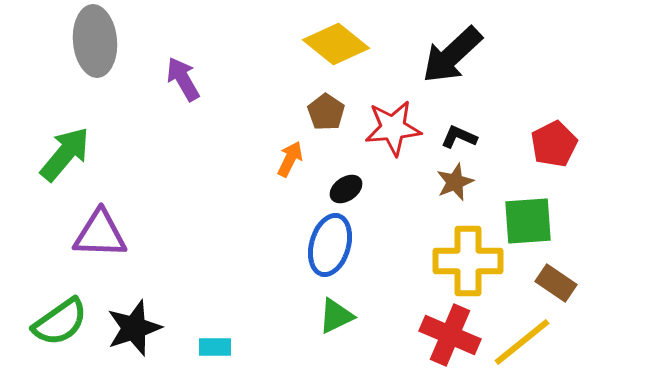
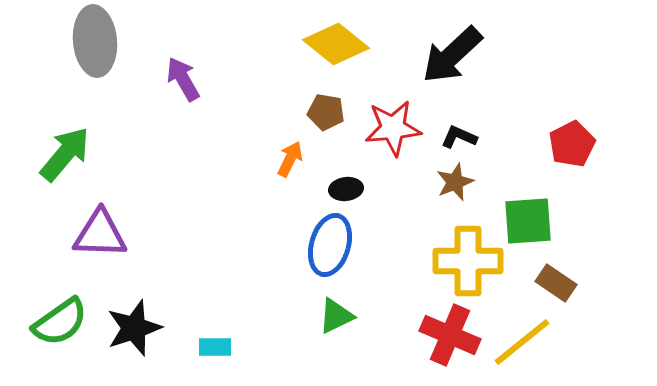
brown pentagon: rotated 24 degrees counterclockwise
red pentagon: moved 18 px right
black ellipse: rotated 28 degrees clockwise
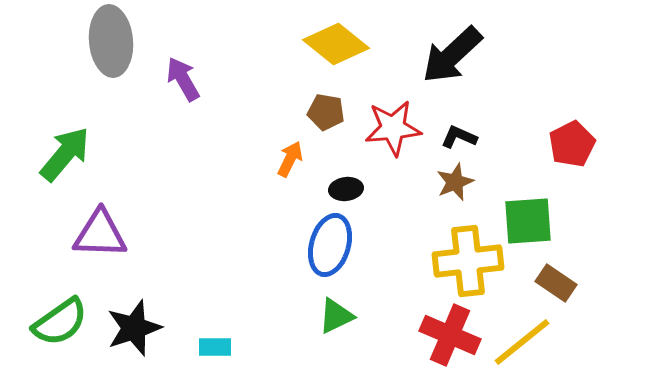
gray ellipse: moved 16 px right
yellow cross: rotated 6 degrees counterclockwise
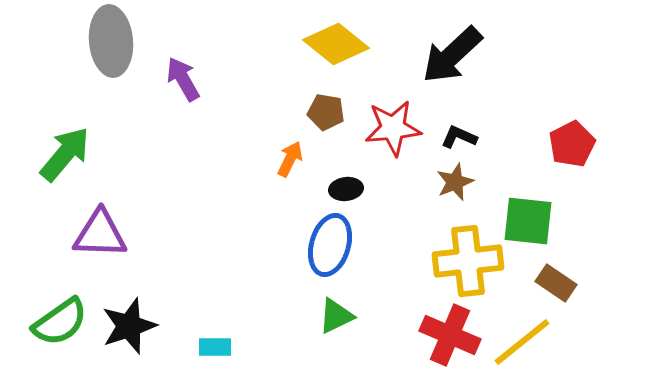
green square: rotated 10 degrees clockwise
black star: moved 5 px left, 2 px up
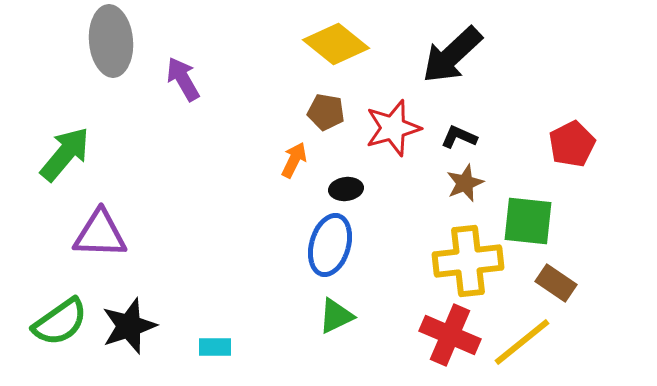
red star: rotated 10 degrees counterclockwise
orange arrow: moved 4 px right, 1 px down
brown star: moved 10 px right, 1 px down
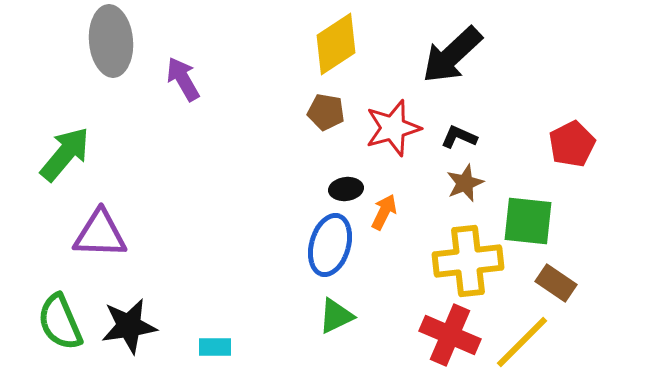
yellow diamond: rotated 72 degrees counterclockwise
orange arrow: moved 90 px right, 52 px down
green semicircle: rotated 102 degrees clockwise
black star: rotated 10 degrees clockwise
yellow line: rotated 6 degrees counterclockwise
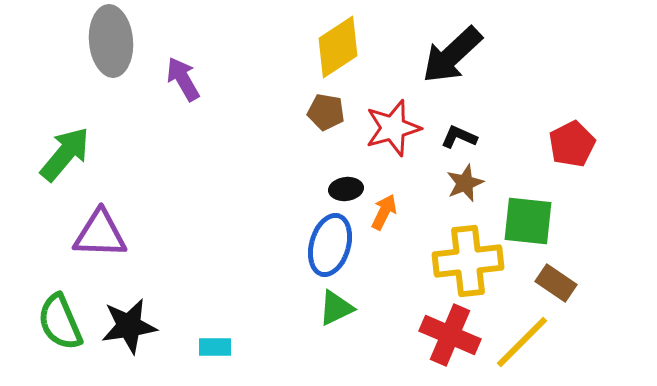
yellow diamond: moved 2 px right, 3 px down
green triangle: moved 8 px up
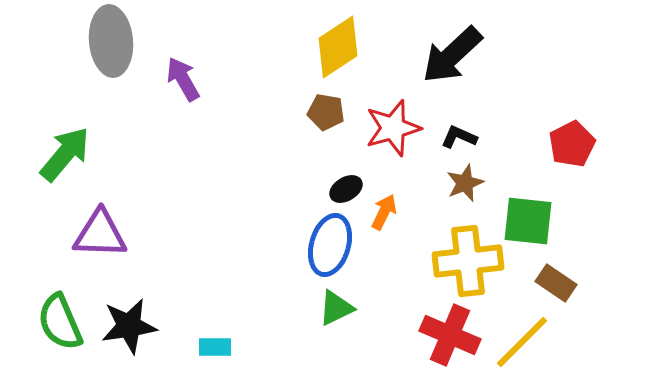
black ellipse: rotated 24 degrees counterclockwise
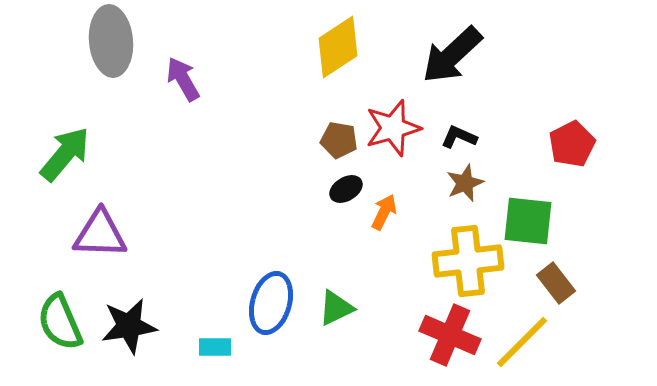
brown pentagon: moved 13 px right, 28 px down
blue ellipse: moved 59 px left, 58 px down
brown rectangle: rotated 18 degrees clockwise
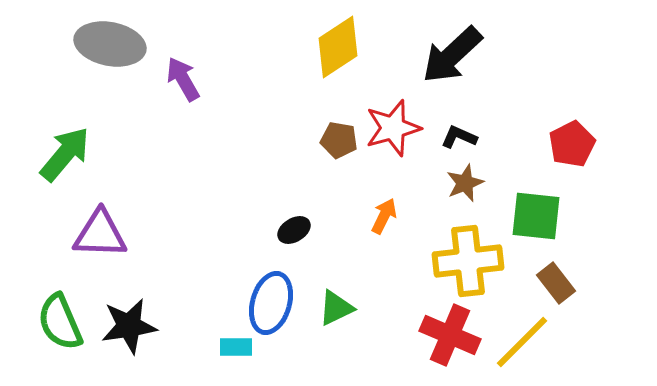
gray ellipse: moved 1 px left, 3 px down; rotated 74 degrees counterclockwise
black ellipse: moved 52 px left, 41 px down
orange arrow: moved 4 px down
green square: moved 8 px right, 5 px up
cyan rectangle: moved 21 px right
